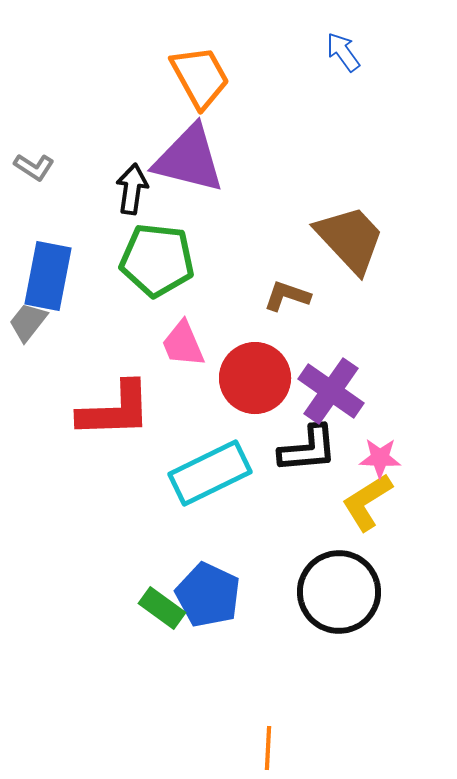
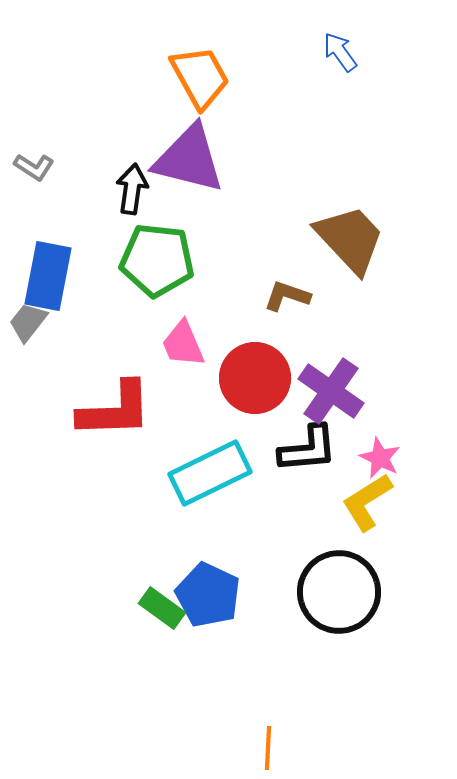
blue arrow: moved 3 px left
pink star: rotated 24 degrees clockwise
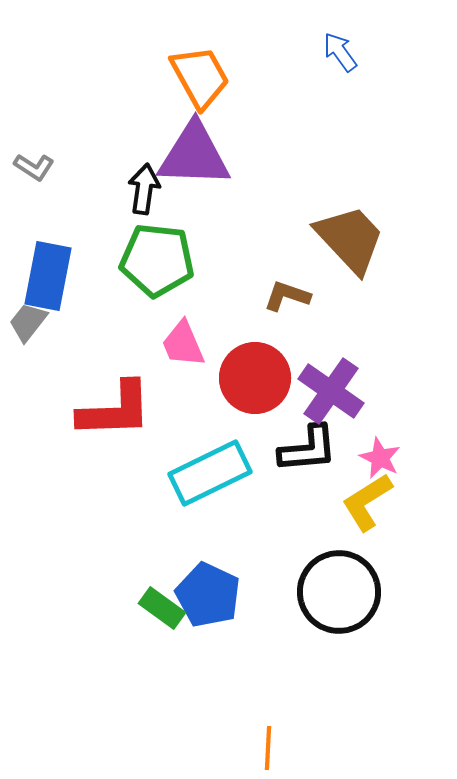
purple triangle: moved 5 px right, 4 px up; rotated 12 degrees counterclockwise
black arrow: moved 12 px right
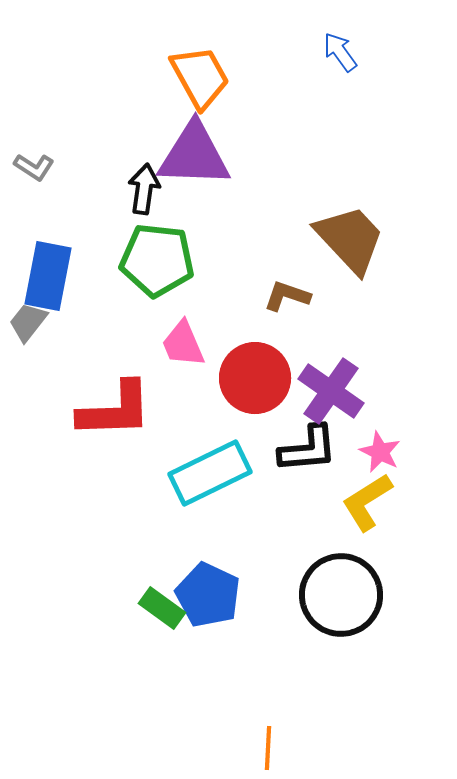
pink star: moved 6 px up
black circle: moved 2 px right, 3 px down
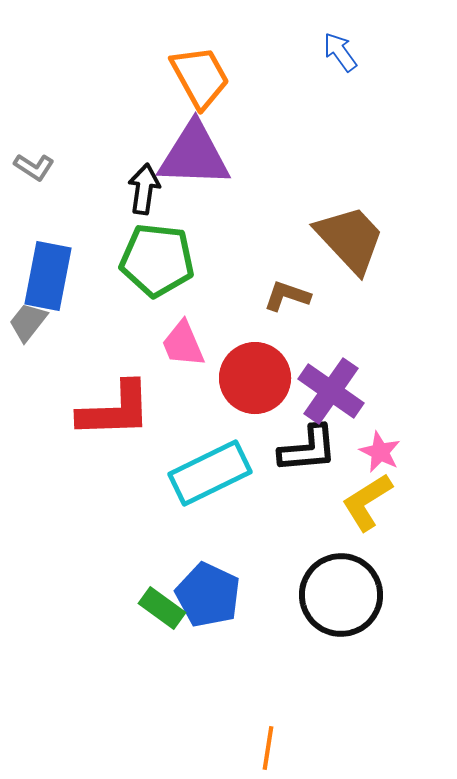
orange line: rotated 6 degrees clockwise
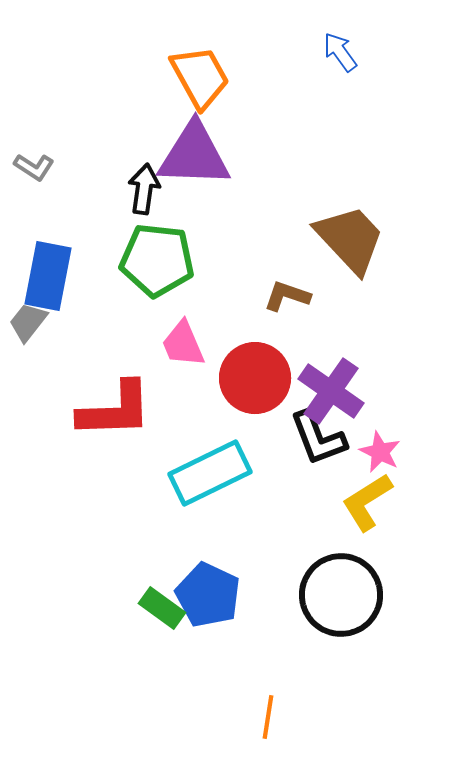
black L-shape: moved 10 px right, 11 px up; rotated 74 degrees clockwise
orange line: moved 31 px up
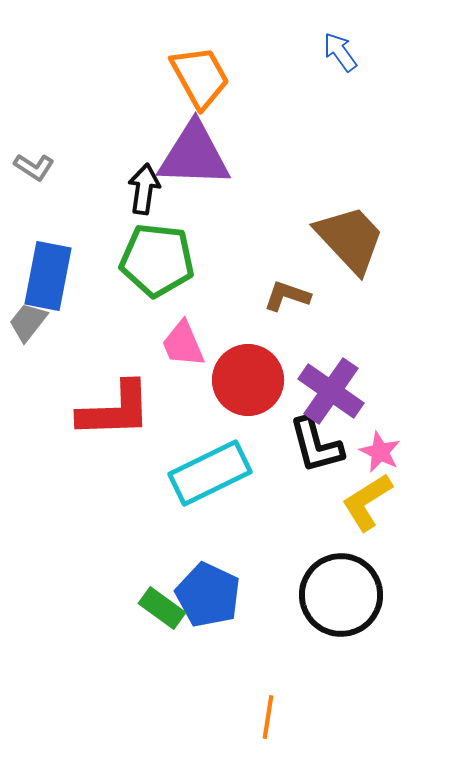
red circle: moved 7 px left, 2 px down
black L-shape: moved 2 px left, 7 px down; rotated 6 degrees clockwise
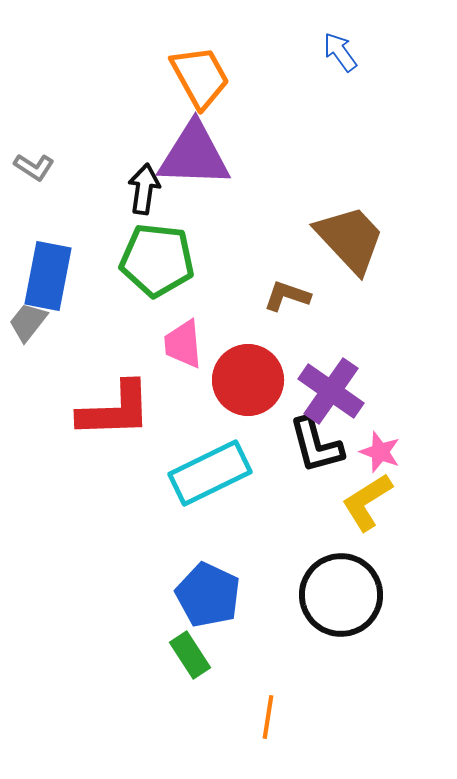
pink trapezoid: rotated 18 degrees clockwise
pink star: rotated 6 degrees counterclockwise
green rectangle: moved 28 px right, 47 px down; rotated 21 degrees clockwise
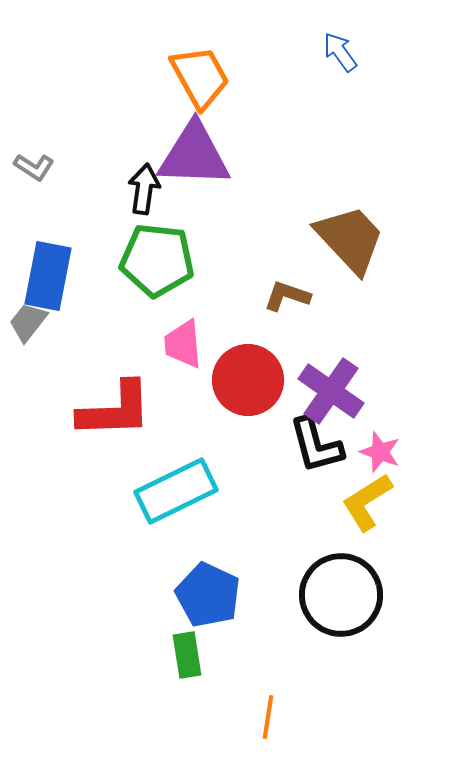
cyan rectangle: moved 34 px left, 18 px down
green rectangle: moved 3 px left; rotated 24 degrees clockwise
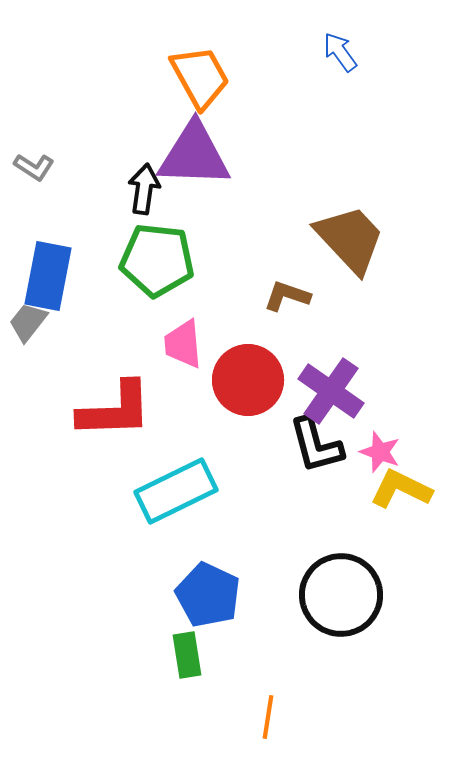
yellow L-shape: moved 34 px right, 13 px up; rotated 58 degrees clockwise
